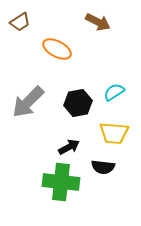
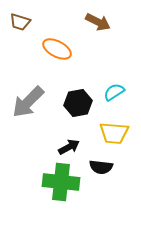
brown trapezoid: rotated 50 degrees clockwise
black semicircle: moved 2 px left
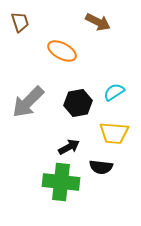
brown trapezoid: rotated 125 degrees counterclockwise
orange ellipse: moved 5 px right, 2 px down
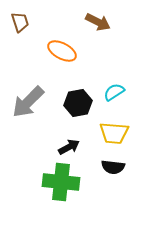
black semicircle: moved 12 px right
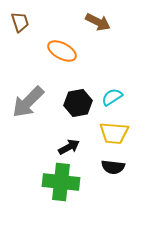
cyan semicircle: moved 2 px left, 5 px down
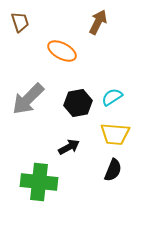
brown arrow: rotated 90 degrees counterclockwise
gray arrow: moved 3 px up
yellow trapezoid: moved 1 px right, 1 px down
black semicircle: moved 3 px down; rotated 75 degrees counterclockwise
green cross: moved 22 px left
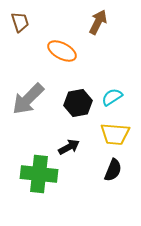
green cross: moved 8 px up
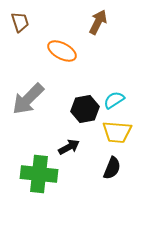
cyan semicircle: moved 2 px right, 3 px down
black hexagon: moved 7 px right, 6 px down
yellow trapezoid: moved 2 px right, 2 px up
black semicircle: moved 1 px left, 2 px up
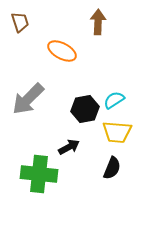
brown arrow: rotated 25 degrees counterclockwise
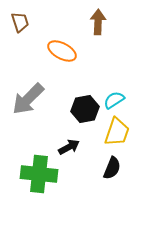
yellow trapezoid: rotated 76 degrees counterclockwise
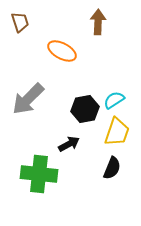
black arrow: moved 3 px up
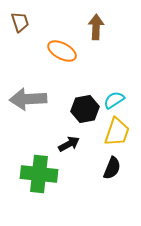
brown arrow: moved 2 px left, 5 px down
gray arrow: rotated 42 degrees clockwise
